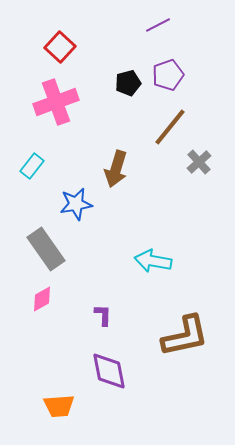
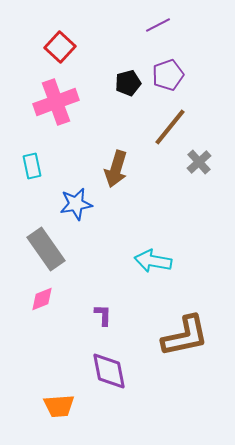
cyan rectangle: rotated 50 degrees counterclockwise
pink diamond: rotated 8 degrees clockwise
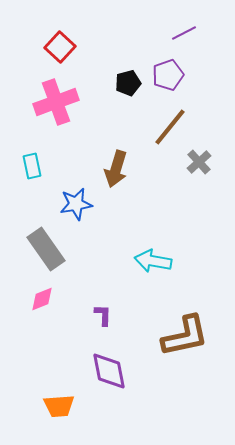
purple line: moved 26 px right, 8 px down
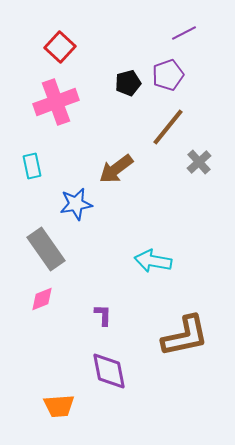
brown line: moved 2 px left
brown arrow: rotated 36 degrees clockwise
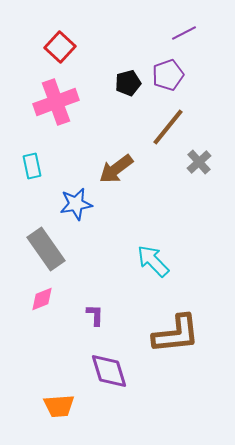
cyan arrow: rotated 36 degrees clockwise
purple L-shape: moved 8 px left
brown L-shape: moved 9 px left, 2 px up; rotated 6 degrees clockwise
purple diamond: rotated 6 degrees counterclockwise
